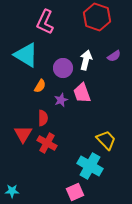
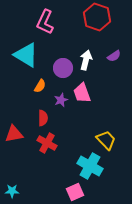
red triangle: moved 9 px left; rotated 48 degrees clockwise
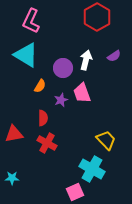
red hexagon: rotated 12 degrees clockwise
pink L-shape: moved 14 px left, 1 px up
cyan cross: moved 2 px right, 3 px down
cyan star: moved 13 px up
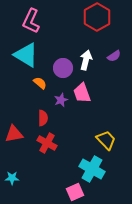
orange semicircle: moved 3 px up; rotated 80 degrees counterclockwise
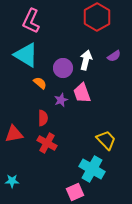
cyan star: moved 3 px down
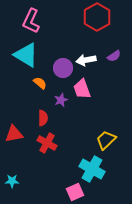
white arrow: rotated 114 degrees counterclockwise
pink trapezoid: moved 4 px up
yellow trapezoid: rotated 90 degrees counterclockwise
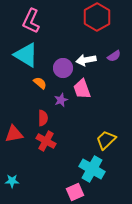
red cross: moved 1 px left, 2 px up
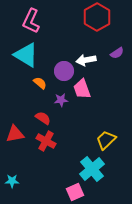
purple semicircle: moved 3 px right, 3 px up
purple circle: moved 1 px right, 3 px down
purple star: rotated 16 degrees clockwise
red semicircle: rotated 56 degrees counterclockwise
red triangle: moved 1 px right
cyan cross: rotated 20 degrees clockwise
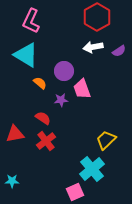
purple semicircle: moved 2 px right, 2 px up
white arrow: moved 7 px right, 13 px up
red cross: rotated 24 degrees clockwise
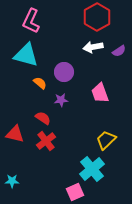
cyan triangle: rotated 16 degrees counterclockwise
purple circle: moved 1 px down
pink trapezoid: moved 18 px right, 4 px down
red triangle: rotated 24 degrees clockwise
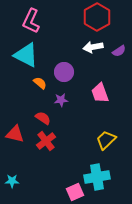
cyan triangle: rotated 12 degrees clockwise
cyan cross: moved 5 px right, 8 px down; rotated 30 degrees clockwise
